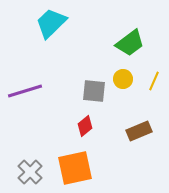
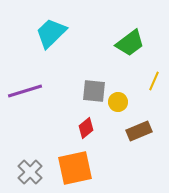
cyan trapezoid: moved 10 px down
yellow circle: moved 5 px left, 23 px down
red diamond: moved 1 px right, 2 px down
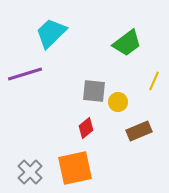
green trapezoid: moved 3 px left
purple line: moved 17 px up
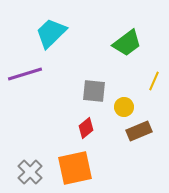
yellow circle: moved 6 px right, 5 px down
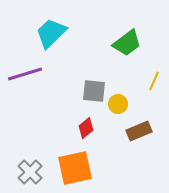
yellow circle: moved 6 px left, 3 px up
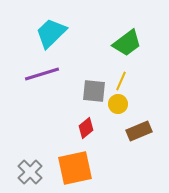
purple line: moved 17 px right
yellow line: moved 33 px left
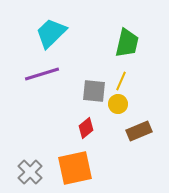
green trapezoid: rotated 40 degrees counterclockwise
